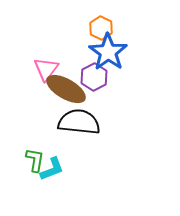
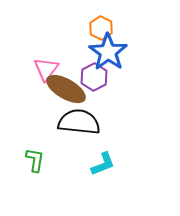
cyan L-shape: moved 51 px right, 5 px up
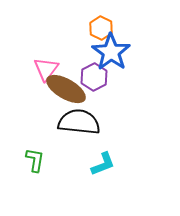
blue star: moved 3 px right
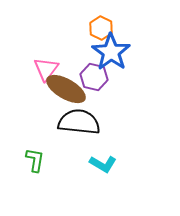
purple hexagon: rotated 20 degrees counterclockwise
cyan L-shape: rotated 52 degrees clockwise
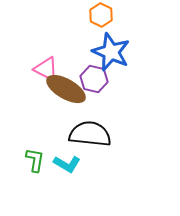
orange hexagon: moved 13 px up
blue star: rotated 12 degrees counterclockwise
pink triangle: rotated 40 degrees counterclockwise
purple hexagon: moved 2 px down
black semicircle: moved 11 px right, 12 px down
cyan L-shape: moved 36 px left
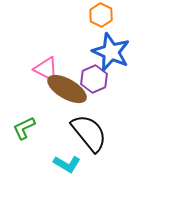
purple hexagon: rotated 24 degrees clockwise
brown ellipse: moved 1 px right
black semicircle: moved 1 px left, 1 px up; rotated 45 degrees clockwise
green L-shape: moved 11 px left, 32 px up; rotated 125 degrees counterclockwise
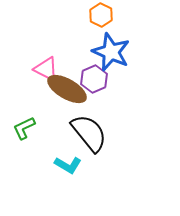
cyan L-shape: moved 1 px right, 1 px down
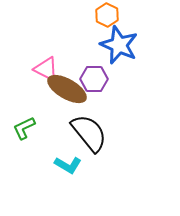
orange hexagon: moved 6 px right
blue star: moved 8 px right, 7 px up
purple hexagon: rotated 24 degrees clockwise
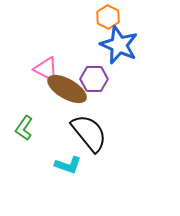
orange hexagon: moved 1 px right, 2 px down
green L-shape: rotated 30 degrees counterclockwise
cyan L-shape: rotated 12 degrees counterclockwise
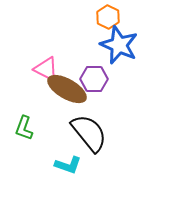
green L-shape: rotated 15 degrees counterclockwise
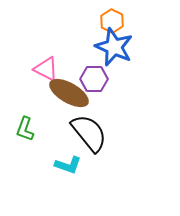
orange hexagon: moved 4 px right, 4 px down
blue star: moved 5 px left, 2 px down
brown ellipse: moved 2 px right, 4 px down
green L-shape: moved 1 px right, 1 px down
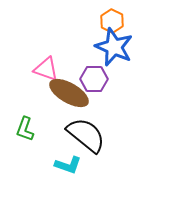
pink triangle: rotated 8 degrees counterclockwise
black semicircle: moved 3 px left, 2 px down; rotated 12 degrees counterclockwise
